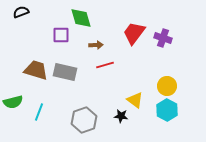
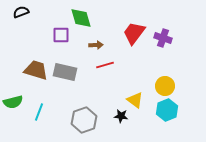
yellow circle: moved 2 px left
cyan hexagon: rotated 10 degrees clockwise
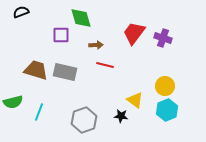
red line: rotated 30 degrees clockwise
